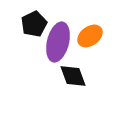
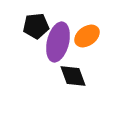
black pentagon: moved 2 px right, 2 px down; rotated 20 degrees clockwise
orange ellipse: moved 3 px left
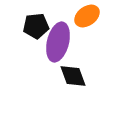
orange ellipse: moved 20 px up
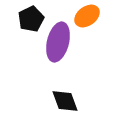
black pentagon: moved 5 px left, 7 px up; rotated 20 degrees counterclockwise
black diamond: moved 8 px left, 25 px down
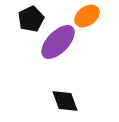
purple ellipse: rotated 30 degrees clockwise
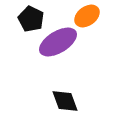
black pentagon: rotated 20 degrees counterclockwise
purple ellipse: rotated 15 degrees clockwise
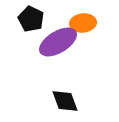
orange ellipse: moved 4 px left, 7 px down; rotated 30 degrees clockwise
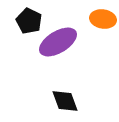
black pentagon: moved 2 px left, 2 px down
orange ellipse: moved 20 px right, 4 px up; rotated 15 degrees clockwise
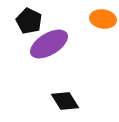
purple ellipse: moved 9 px left, 2 px down
black diamond: rotated 12 degrees counterclockwise
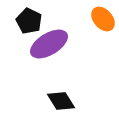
orange ellipse: rotated 40 degrees clockwise
black diamond: moved 4 px left
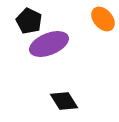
purple ellipse: rotated 9 degrees clockwise
black diamond: moved 3 px right
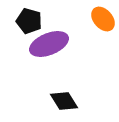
black pentagon: rotated 10 degrees counterclockwise
